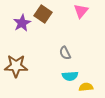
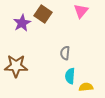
gray semicircle: rotated 32 degrees clockwise
cyan semicircle: rotated 98 degrees clockwise
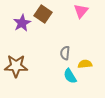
cyan semicircle: rotated 35 degrees counterclockwise
yellow semicircle: moved 1 px left, 23 px up
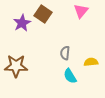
yellow semicircle: moved 6 px right, 2 px up
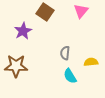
brown square: moved 2 px right, 2 px up
purple star: moved 1 px right, 8 px down
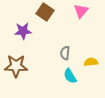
purple star: rotated 24 degrees clockwise
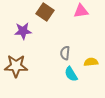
pink triangle: rotated 42 degrees clockwise
cyan semicircle: moved 1 px right, 2 px up
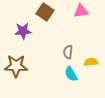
gray semicircle: moved 3 px right, 1 px up
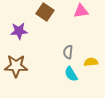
purple star: moved 4 px left
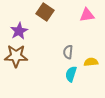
pink triangle: moved 6 px right, 4 px down
purple star: rotated 24 degrees counterclockwise
brown star: moved 10 px up
cyan semicircle: rotated 49 degrees clockwise
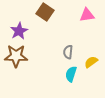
yellow semicircle: rotated 32 degrees counterclockwise
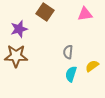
pink triangle: moved 2 px left, 1 px up
purple star: moved 2 px up; rotated 12 degrees clockwise
yellow semicircle: moved 1 px right, 4 px down
